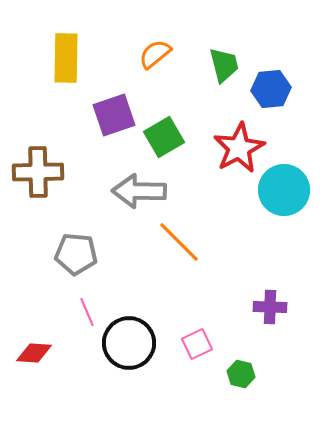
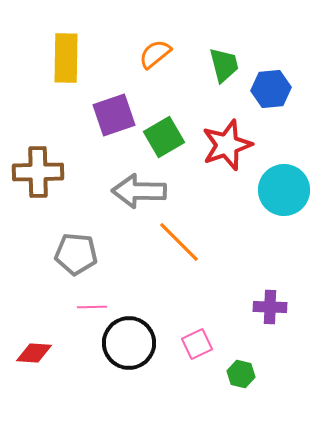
red star: moved 12 px left, 3 px up; rotated 9 degrees clockwise
pink line: moved 5 px right, 5 px up; rotated 68 degrees counterclockwise
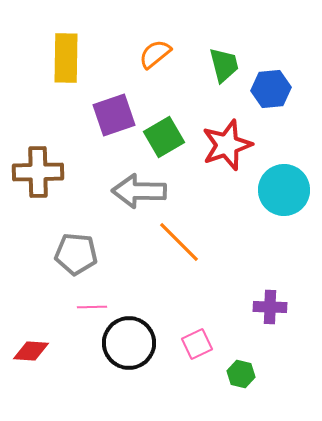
red diamond: moved 3 px left, 2 px up
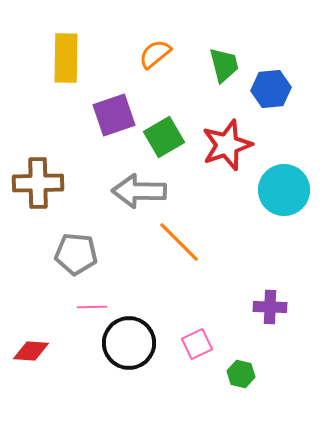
brown cross: moved 11 px down
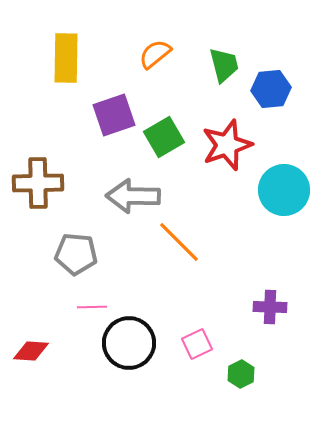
gray arrow: moved 6 px left, 5 px down
green hexagon: rotated 20 degrees clockwise
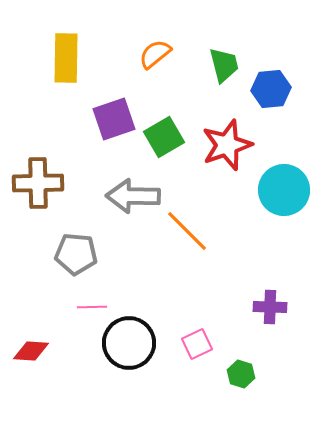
purple square: moved 4 px down
orange line: moved 8 px right, 11 px up
green hexagon: rotated 16 degrees counterclockwise
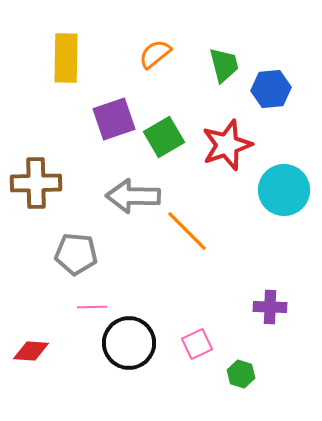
brown cross: moved 2 px left
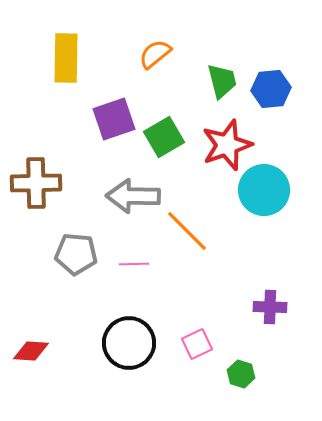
green trapezoid: moved 2 px left, 16 px down
cyan circle: moved 20 px left
pink line: moved 42 px right, 43 px up
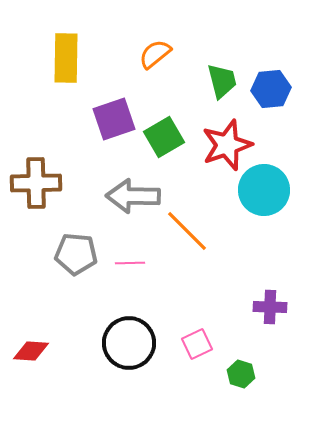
pink line: moved 4 px left, 1 px up
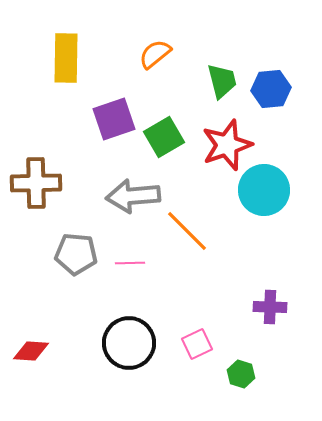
gray arrow: rotated 6 degrees counterclockwise
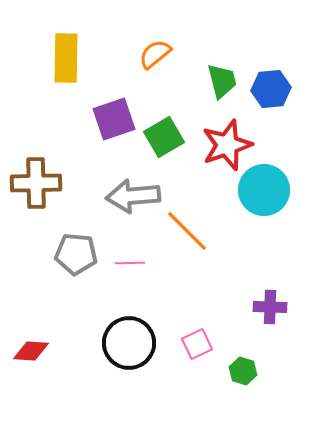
green hexagon: moved 2 px right, 3 px up
